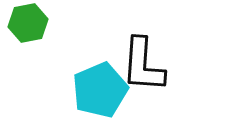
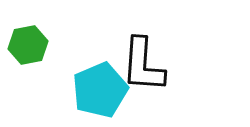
green hexagon: moved 22 px down
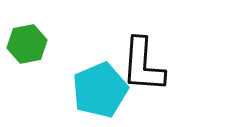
green hexagon: moved 1 px left, 1 px up
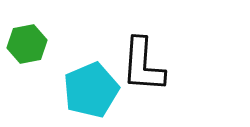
cyan pentagon: moved 9 px left
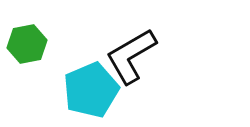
black L-shape: moved 12 px left, 9 px up; rotated 56 degrees clockwise
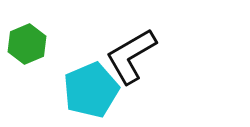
green hexagon: rotated 12 degrees counterclockwise
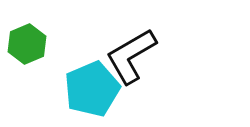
cyan pentagon: moved 1 px right, 1 px up
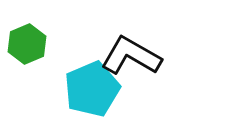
black L-shape: rotated 60 degrees clockwise
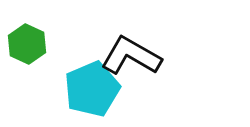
green hexagon: rotated 12 degrees counterclockwise
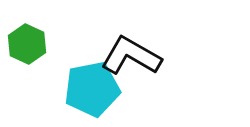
cyan pentagon: rotated 12 degrees clockwise
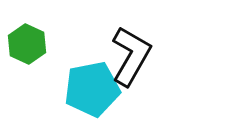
black L-shape: rotated 90 degrees clockwise
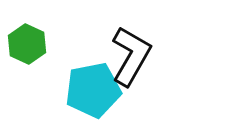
cyan pentagon: moved 1 px right, 1 px down
